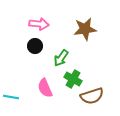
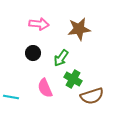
brown star: moved 6 px left
black circle: moved 2 px left, 7 px down
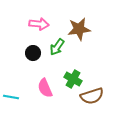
green arrow: moved 4 px left, 11 px up
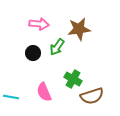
pink semicircle: moved 1 px left, 4 px down
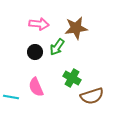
brown star: moved 3 px left, 1 px up
black circle: moved 2 px right, 1 px up
green cross: moved 1 px left, 1 px up
pink semicircle: moved 8 px left, 5 px up
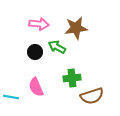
green arrow: rotated 84 degrees clockwise
green cross: rotated 36 degrees counterclockwise
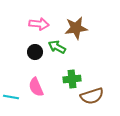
green cross: moved 1 px down
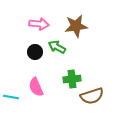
brown star: moved 2 px up
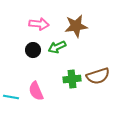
green arrow: rotated 54 degrees counterclockwise
black circle: moved 2 px left, 2 px up
pink semicircle: moved 4 px down
brown semicircle: moved 6 px right, 20 px up
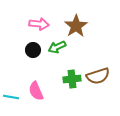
brown star: rotated 25 degrees counterclockwise
